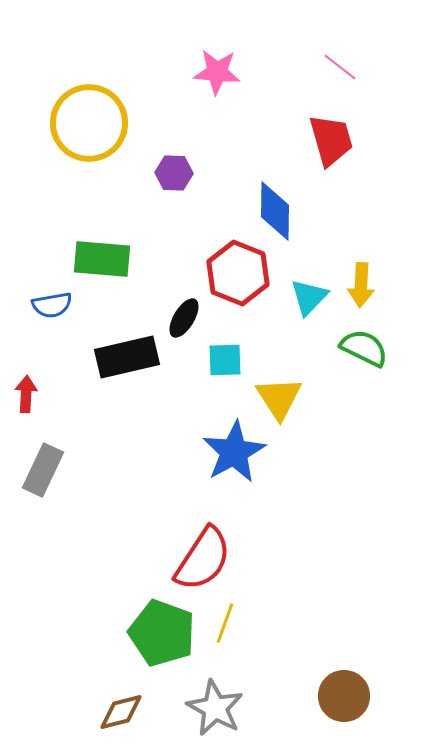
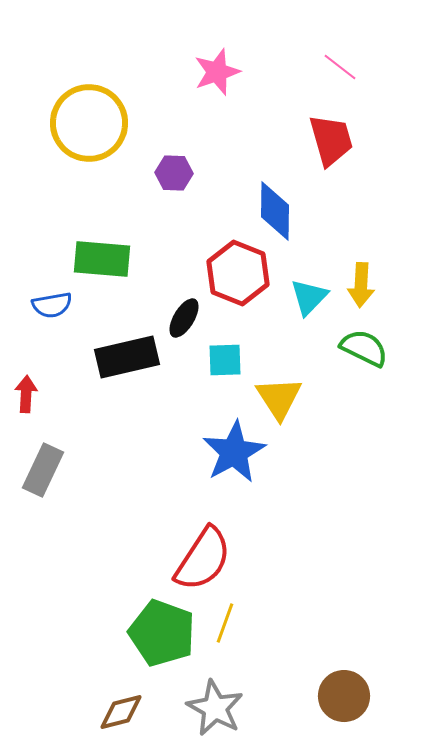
pink star: rotated 24 degrees counterclockwise
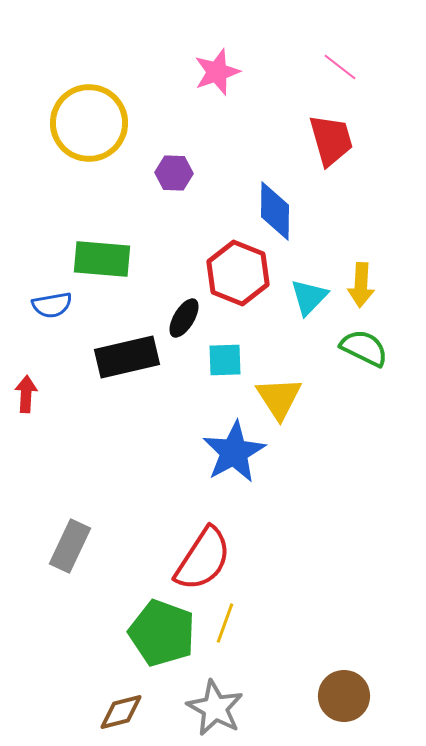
gray rectangle: moved 27 px right, 76 px down
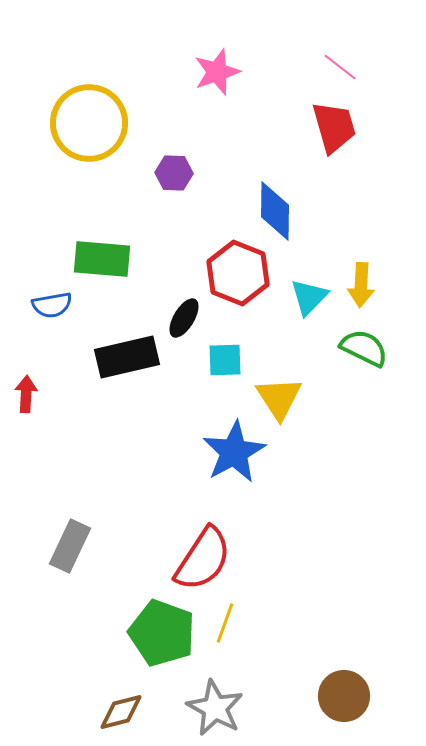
red trapezoid: moved 3 px right, 13 px up
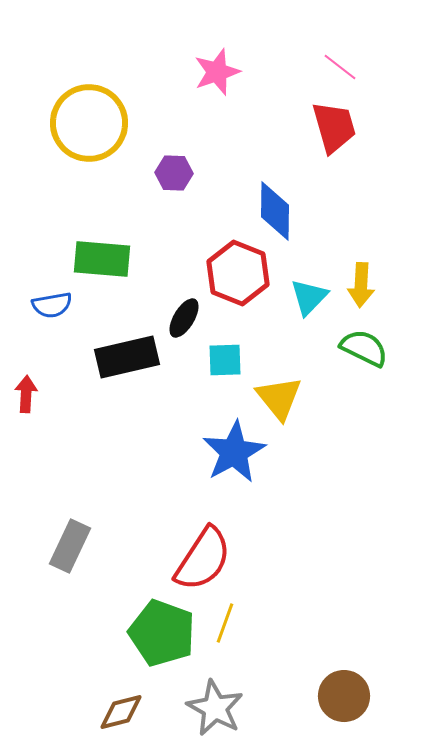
yellow triangle: rotated 6 degrees counterclockwise
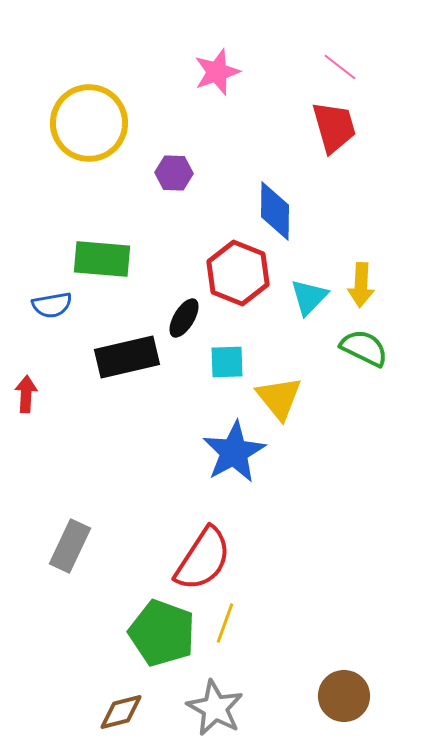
cyan square: moved 2 px right, 2 px down
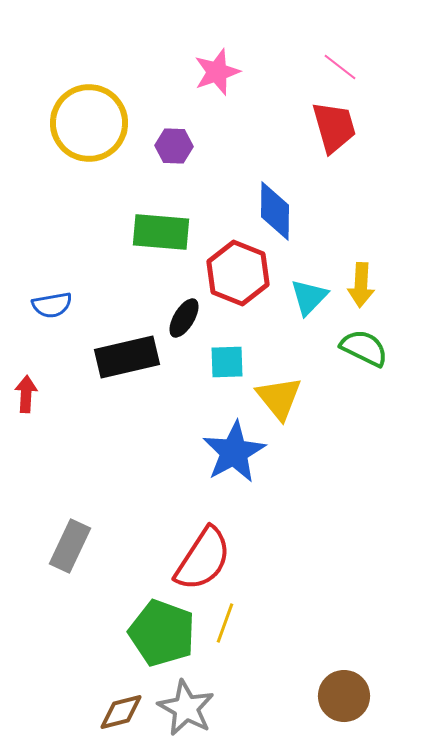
purple hexagon: moved 27 px up
green rectangle: moved 59 px right, 27 px up
gray star: moved 29 px left
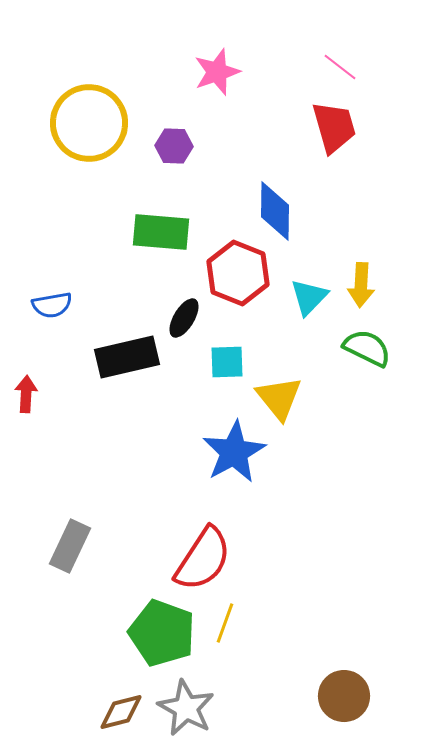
green semicircle: moved 3 px right
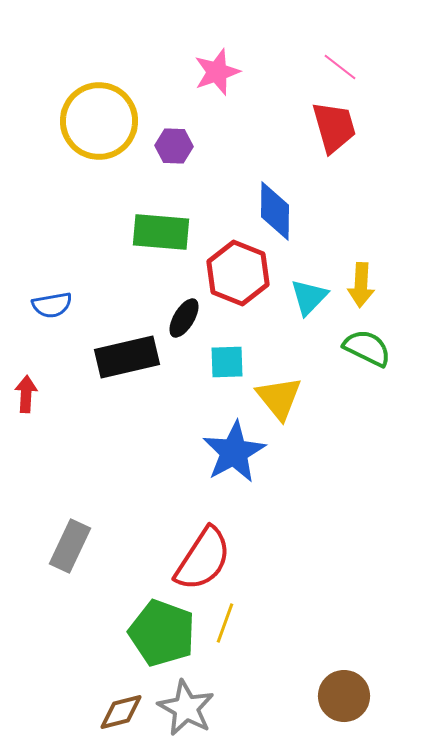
yellow circle: moved 10 px right, 2 px up
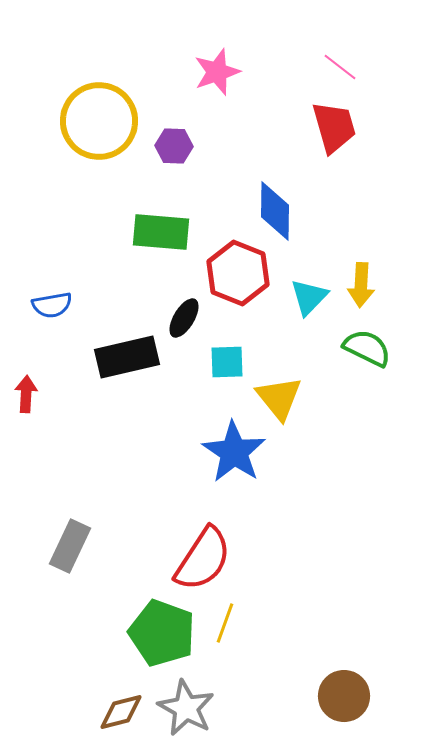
blue star: rotated 10 degrees counterclockwise
